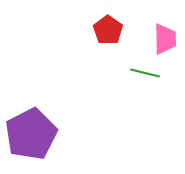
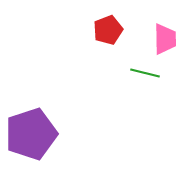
red pentagon: rotated 16 degrees clockwise
purple pentagon: rotated 9 degrees clockwise
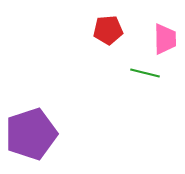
red pentagon: rotated 16 degrees clockwise
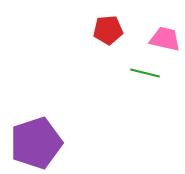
pink trapezoid: rotated 76 degrees counterclockwise
purple pentagon: moved 5 px right, 9 px down
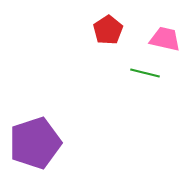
red pentagon: rotated 28 degrees counterclockwise
purple pentagon: moved 1 px left
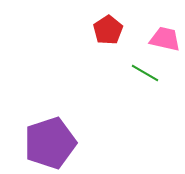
green line: rotated 16 degrees clockwise
purple pentagon: moved 15 px right
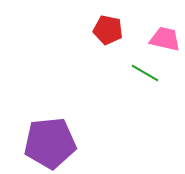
red pentagon: rotated 28 degrees counterclockwise
purple pentagon: rotated 12 degrees clockwise
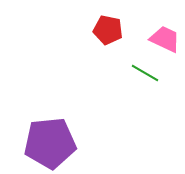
pink trapezoid: rotated 12 degrees clockwise
